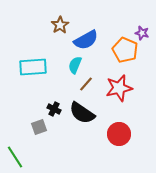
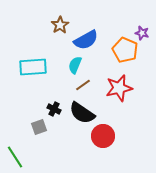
brown line: moved 3 px left, 1 px down; rotated 14 degrees clockwise
red circle: moved 16 px left, 2 px down
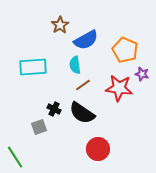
purple star: moved 41 px down
cyan semicircle: rotated 30 degrees counterclockwise
red star: rotated 20 degrees clockwise
red circle: moved 5 px left, 13 px down
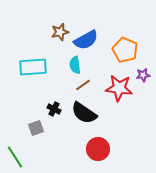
brown star: moved 7 px down; rotated 18 degrees clockwise
purple star: moved 1 px right, 1 px down; rotated 24 degrees counterclockwise
black semicircle: moved 2 px right
gray square: moved 3 px left, 1 px down
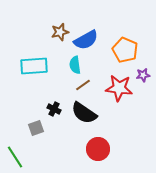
cyan rectangle: moved 1 px right, 1 px up
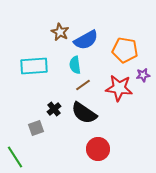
brown star: rotated 30 degrees counterclockwise
orange pentagon: rotated 15 degrees counterclockwise
black cross: rotated 24 degrees clockwise
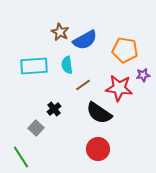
blue semicircle: moved 1 px left
cyan semicircle: moved 8 px left
black semicircle: moved 15 px right
gray square: rotated 28 degrees counterclockwise
green line: moved 6 px right
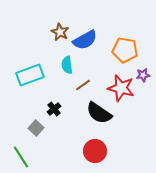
cyan rectangle: moved 4 px left, 9 px down; rotated 16 degrees counterclockwise
red star: moved 2 px right; rotated 8 degrees clockwise
red circle: moved 3 px left, 2 px down
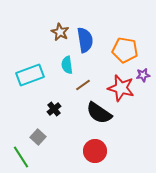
blue semicircle: rotated 70 degrees counterclockwise
gray square: moved 2 px right, 9 px down
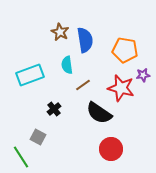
gray square: rotated 14 degrees counterclockwise
red circle: moved 16 px right, 2 px up
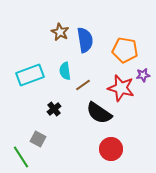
cyan semicircle: moved 2 px left, 6 px down
gray square: moved 2 px down
